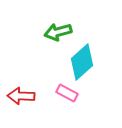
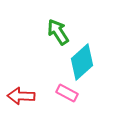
green arrow: rotated 72 degrees clockwise
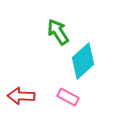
cyan diamond: moved 1 px right, 1 px up
pink rectangle: moved 1 px right, 4 px down
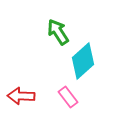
pink rectangle: rotated 25 degrees clockwise
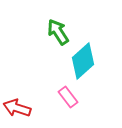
red arrow: moved 4 px left, 12 px down; rotated 16 degrees clockwise
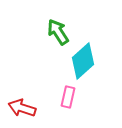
pink rectangle: rotated 50 degrees clockwise
red arrow: moved 5 px right
